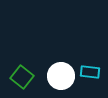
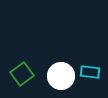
green square: moved 3 px up; rotated 15 degrees clockwise
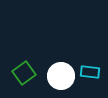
green square: moved 2 px right, 1 px up
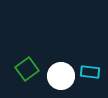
green square: moved 3 px right, 4 px up
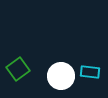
green square: moved 9 px left
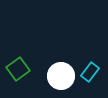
cyan rectangle: rotated 60 degrees counterclockwise
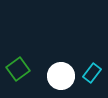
cyan rectangle: moved 2 px right, 1 px down
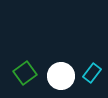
green square: moved 7 px right, 4 px down
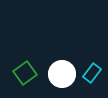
white circle: moved 1 px right, 2 px up
